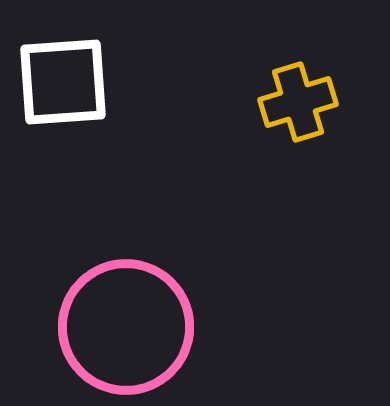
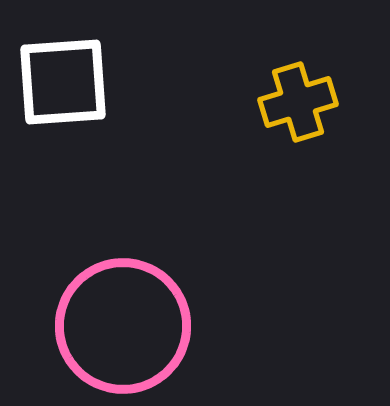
pink circle: moved 3 px left, 1 px up
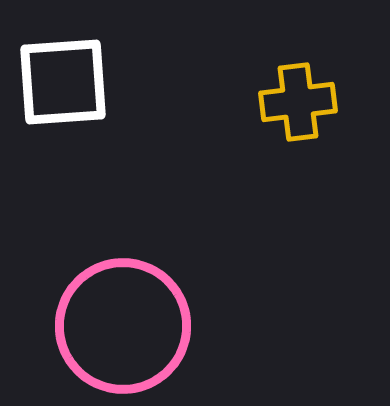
yellow cross: rotated 10 degrees clockwise
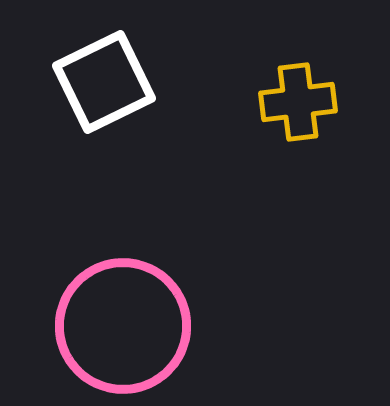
white square: moved 41 px right; rotated 22 degrees counterclockwise
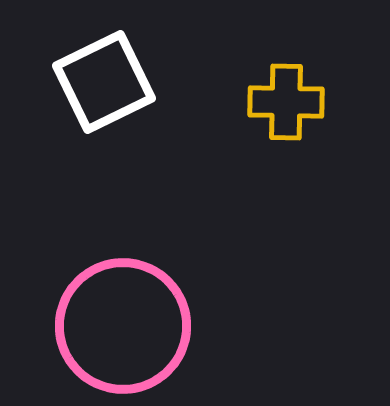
yellow cross: moved 12 px left; rotated 8 degrees clockwise
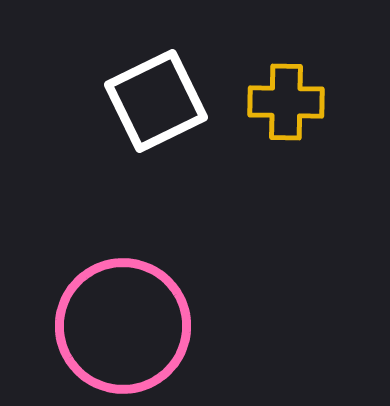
white square: moved 52 px right, 19 px down
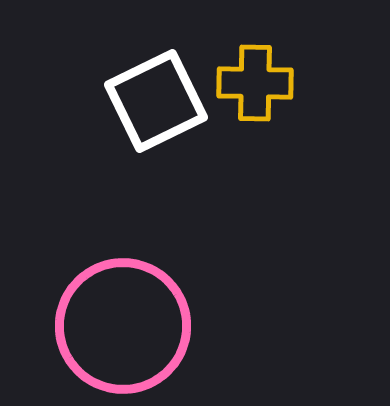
yellow cross: moved 31 px left, 19 px up
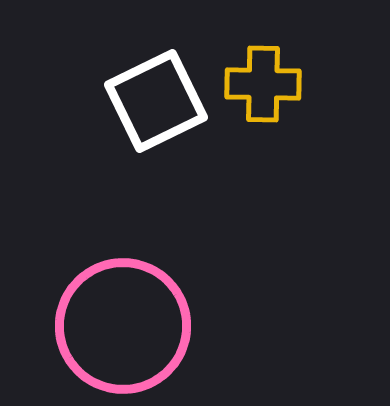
yellow cross: moved 8 px right, 1 px down
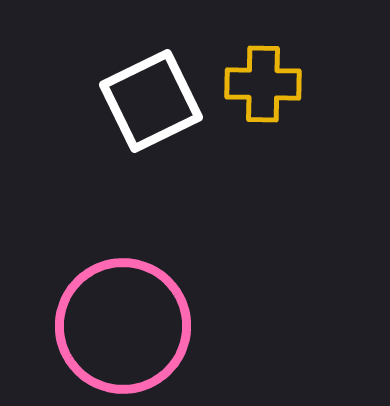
white square: moved 5 px left
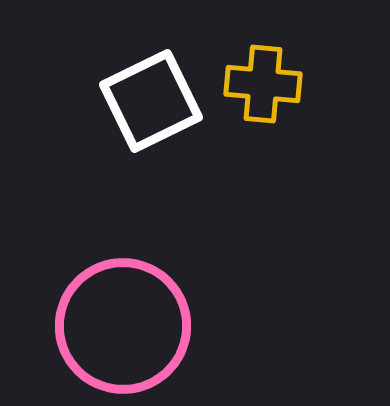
yellow cross: rotated 4 degrees clockwise
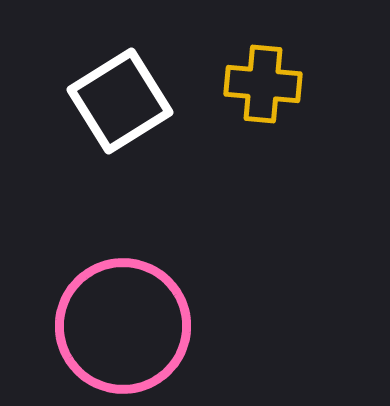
white square: moved 31 px left; rotated 6 degrees counterclockwise
